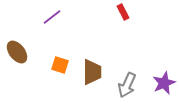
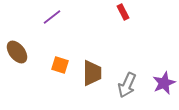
brown trapezoid: moved 1 px down
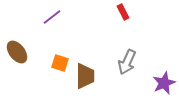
orange square: moved 2 px up
brown trapezoid: moved 7 px left, 3 px down
gray arrow: moved 23 px up
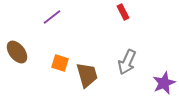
brown trapezoid: moved 2 px right, 1 px up; rotated 16 degrees counterclockwise
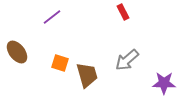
gray arrow: moved 2 px up; rotated 25 degrees clockwise
purple star: rotated 25 degrees clockwise
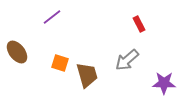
red rectangle: moved 16 px right, 12 px down
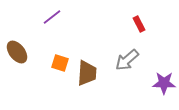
brown trapezoid: moved 2 px up; rotated 20 degrees clockwise
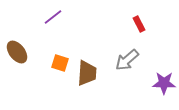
purple line: moved 1 px right
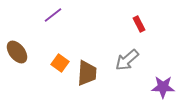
purple line: moved 2 px up
orange square: rotated 18 degrees clockwise
purple star: moved 1 px left, 4 px down
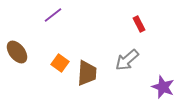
purple star: rotated 20 degrees clockwise
